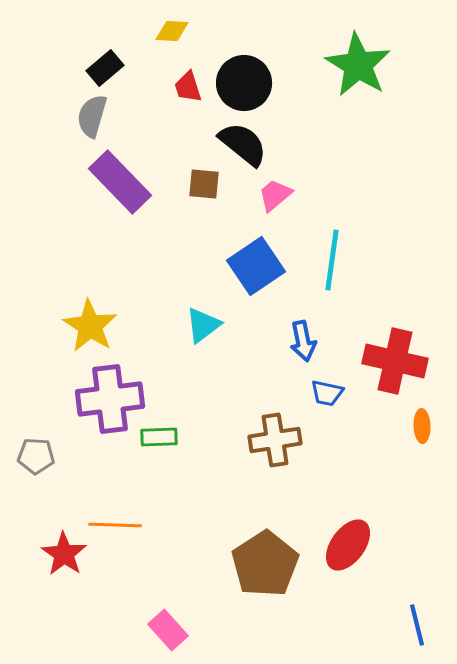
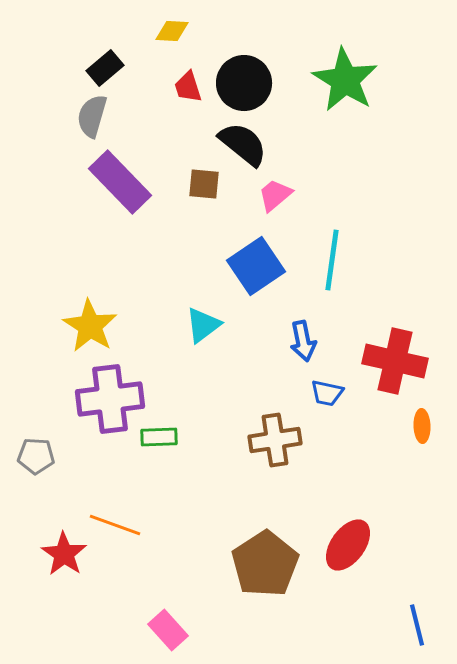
green star: moved 13 px left, 15 px down
orange line: rotated 18 degrees clockwise
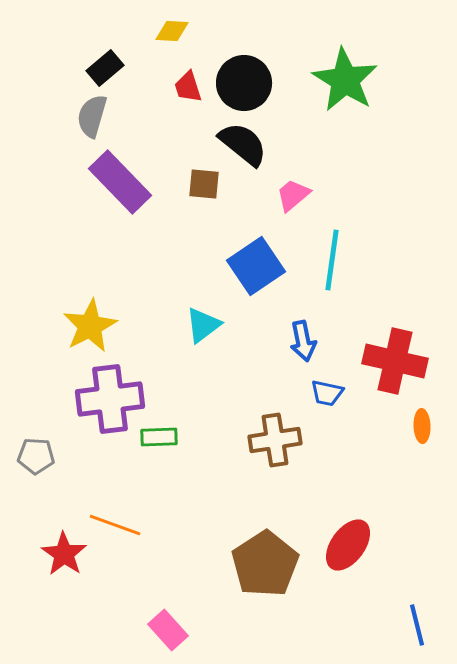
pink trapezoid: moved 18 px right
yellow star: rotated 12 degrees clockwise
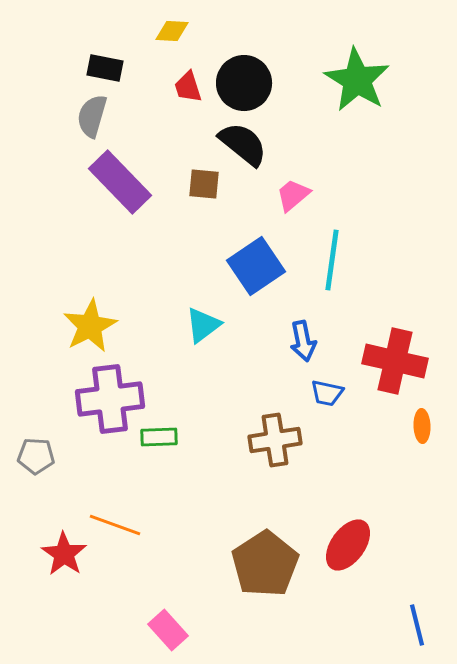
black rectangle: rotated 51 degrees clockwise
green star: moved 12 px right
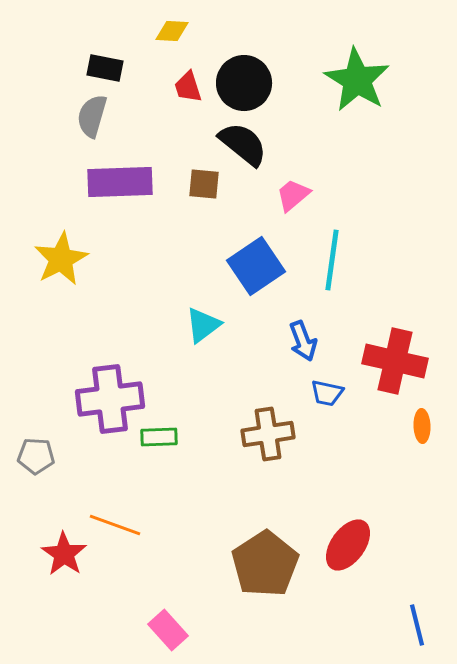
purple rectangle: rotated 48 degrees counterclockwise
yellow star: moved 29 px left, 67 px up
blue arrow: rotated 9 degrees counterclockwise
brown cross: moved 7 px left, 6 px up
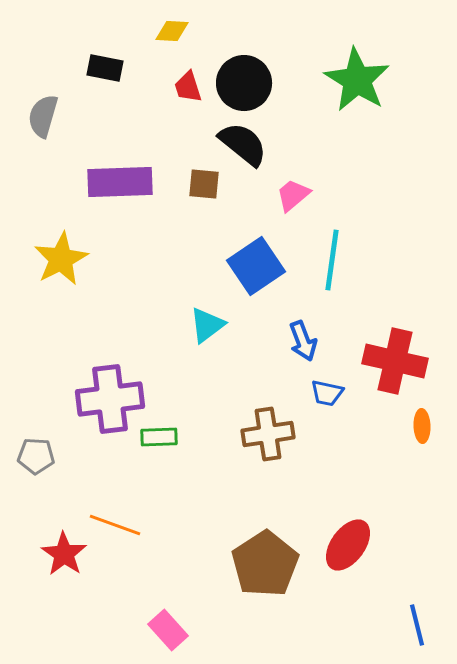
gray semicircle: moved 49 px left
cyan triangle: moved 4 px right
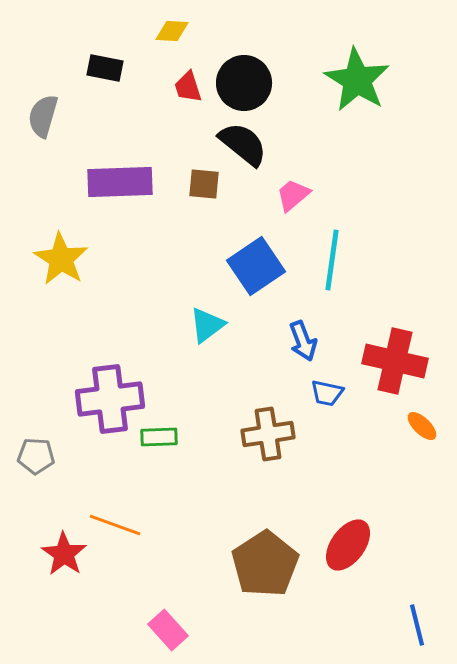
yellow star: rotated 12 degrees counterclockwise
orange ellipse: rotated 44 degrees counterclockwise
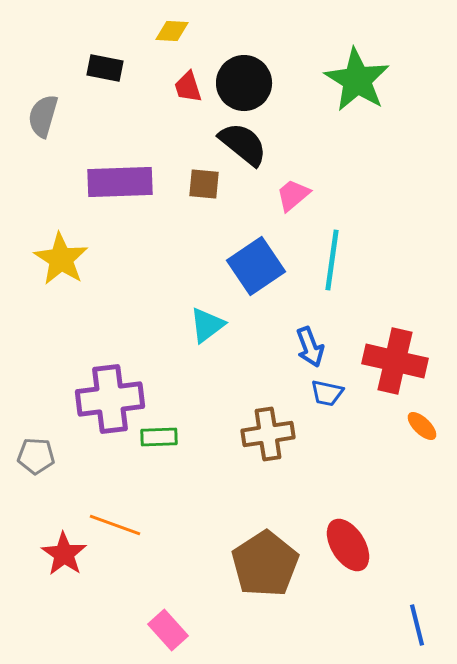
blue arrow: moved 7 px right, 6 px down
red ellipse: rotated 68 degrees counterclockwise
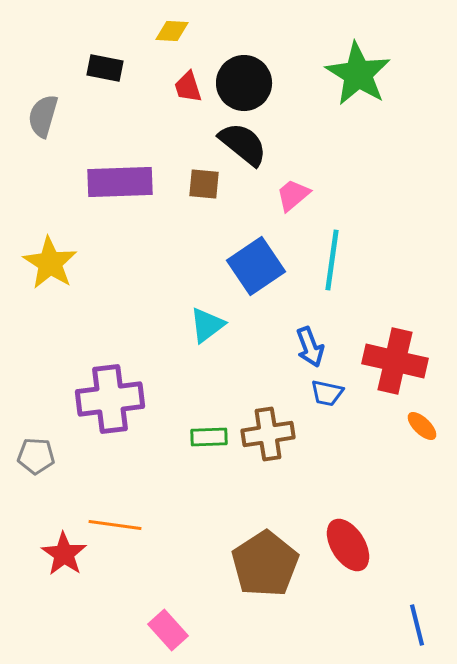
green star: moved 1 px right, 6 px up
yellow star: moved 11 px left, 4 px down
green rectangle: moved 50 px right
orange line: rotated 12 degrees counterclockwise
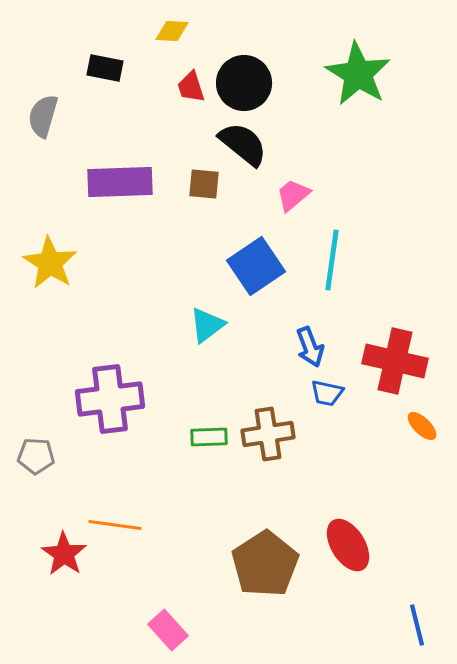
red trapezoid: moved 3 px right
